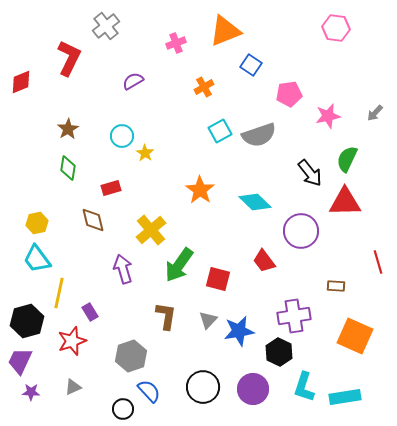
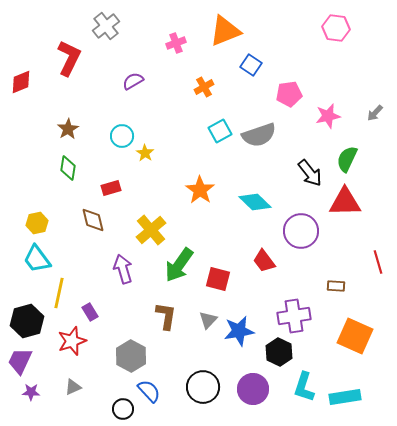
gray hexagon at (131, 356): rotated 12 degrees counterclockwise
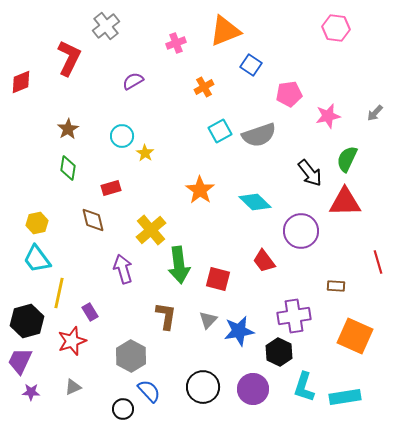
green arrow at (179, 265): rotated 42 degrees counterclockwise
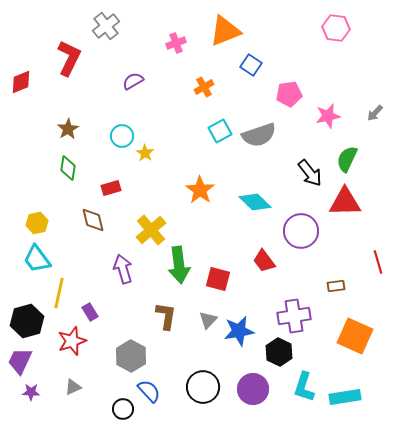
brown rectangle at (336, 286): rotated 12 degrees counterclockwise
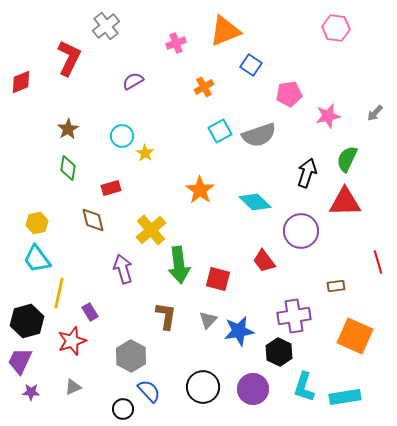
black arrow at (310, 173): moved 3 px left; rotated 124 degrees counterclockwise
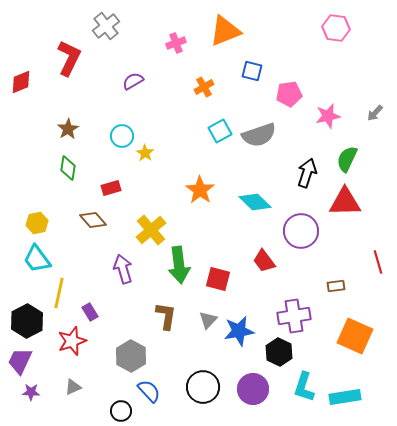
blue square at (251, 65): moved 1 px right, 6 px down; rotated 20 degrees counterclockwise
brown diamond at (93, 220): rotated 28 degrees counterclockwise
black hexagon at (27, 321): rotated 12 degrees counterclockwise
black circle at (123, 409): moved 2 px left, 2 px down
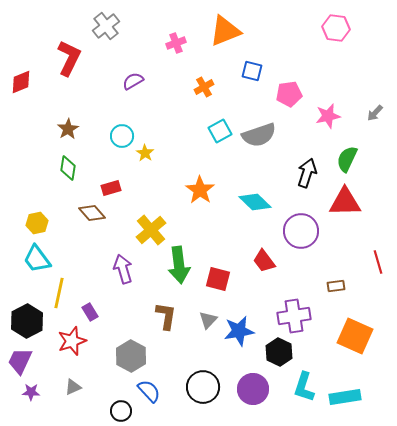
brown diamond at (93, 220): moved 1 px left, 7 px up
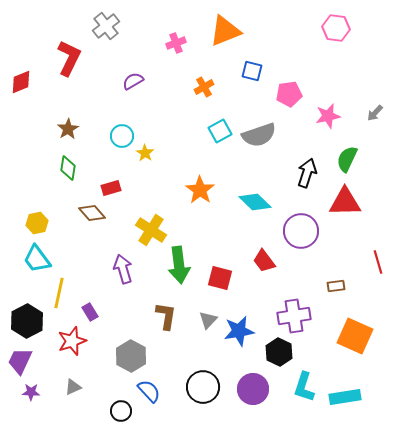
yellow cross at (151, 230): rotated 16 degrees counterclockwise
red square at (218, 279): moved 2 px right, 1 px up
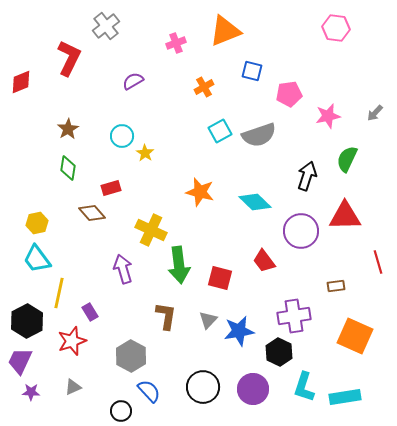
black arrow at (307, 173): moved 3 px down
orange star at (200, 190): moved 2 px down; rotated 20 degrees counterclockwise
red triangle at (345, 202): moved 14 px down
yellow cross at (151, 230): rotated 8 degrees counterclockwise
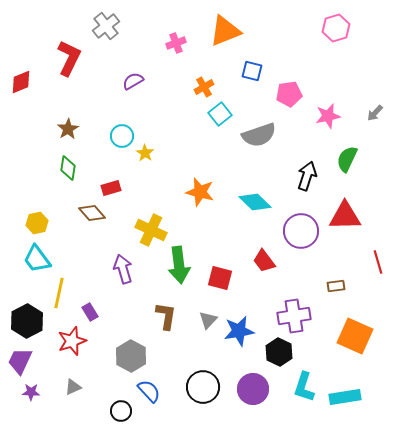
pink hexagon at (336, 28): rotated 24 degrees counterclockwise
cyan square at (220, 131): moved 17 px up; rotated 10 degrees counterclockwise
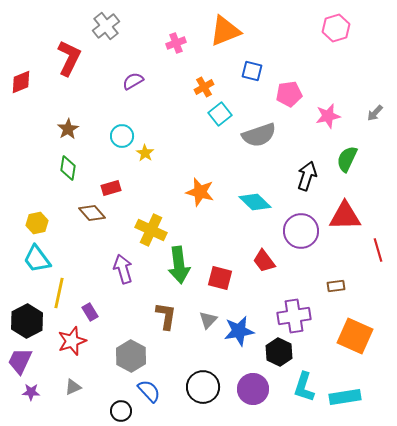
red line at (378, 262): moved 12 px up
